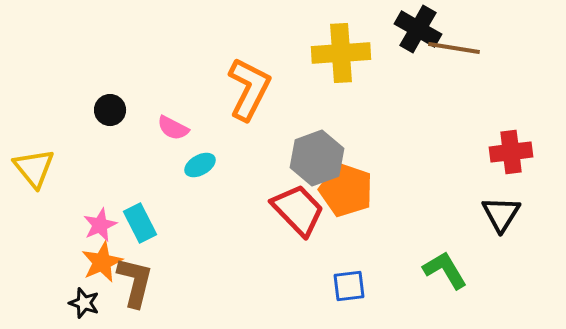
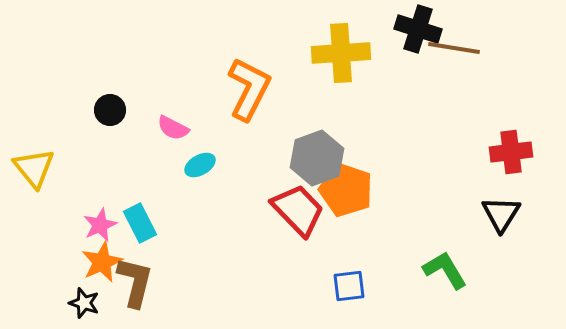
black cross: rotated 12 degrees counterclockwise
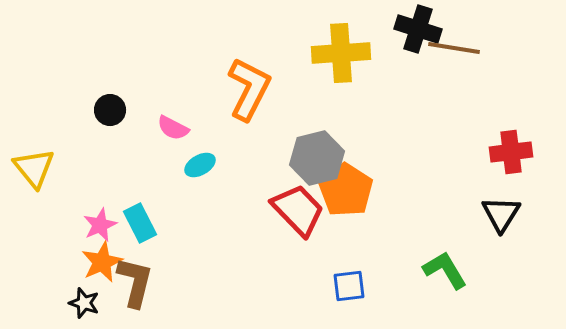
gray hexagon: rotated 6 degrees clockwise
orange pentagon: rotated 14 degrees clockwise
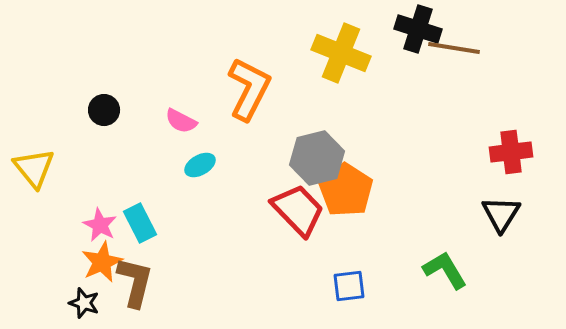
yellow cross: rotated 26 degrees clockwise
black circle: moved 6 px left
pink semicircle: moved 8 px right, 7 px up
pink star: rotated 20 degrees counterclockwise
